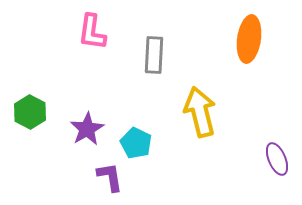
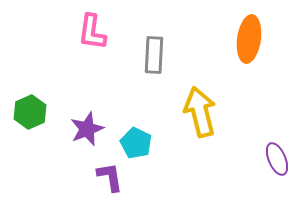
green hexagon: rotated 8 degrees clockwise
purple star: rotated 8 degrees clockwise
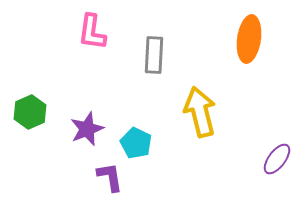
purple ellipse: rotated 60 degrees clockwise
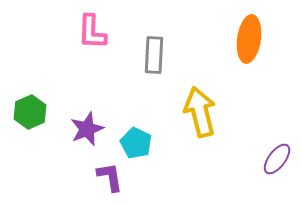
pink L-shape: rotated 6 degrees counterclockwise
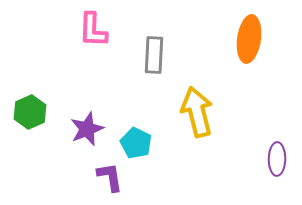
pink L-shape: moved 1 px right, 2 px up
yellow arrow: moved 3 px left
purple ellipse: rotated 36 degrees counterclockwise
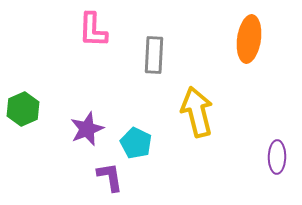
green hexagon: moved 7 px left, 3 px up
purple ellipse: moved 2 px up
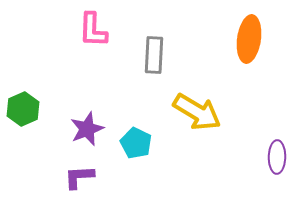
yellow arrow: rotated 135 degrees clockwise
purple L-shape: moved 31 px left; rotated 84 degrees counterclockwise
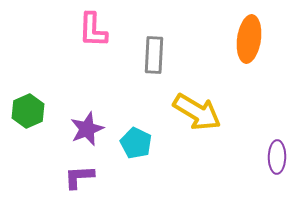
green hexagon: moved 5 px right, 2 px down
